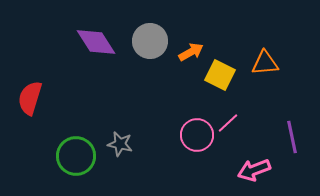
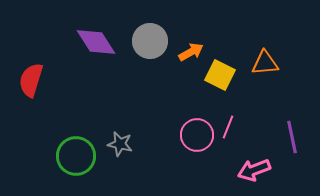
red semicircle: moved 1 px right, 18 px up
pink line: moved 4 px down; rotated 25 degrees counterclockwise
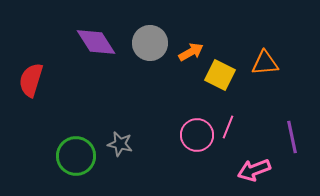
gray circle: moved 2 px down
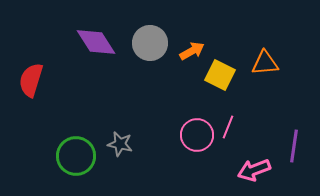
orange arrow: moved 1 px right, 1 px up
purple line: moved 2 px right, 9 px down; rotated 20 degrees clockwise
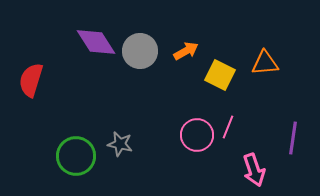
gray circle: moved 10 px left, 8 px down
orange arrow: moved 6 px left
purple line: moved 1 px left, 8 px up
pink arrow: rotated 88 degrees counterclockwise
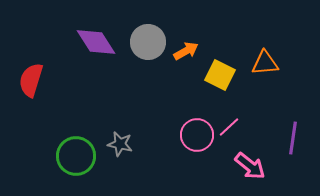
gray circle: moved 8 px right, 9 px up
pink line: moved 1 px right; rotated 25 degrees clockwise
pink arrow: moved 4 px left, 4 px up; rotated 32 degrees counterclockwise
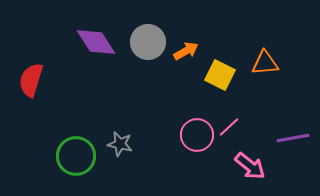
purple line: rotated 72 degrees clockwise
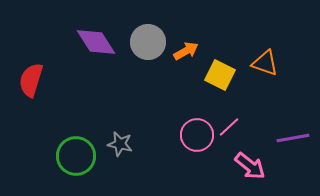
orange triangle: rotated 24 degrees clockwise
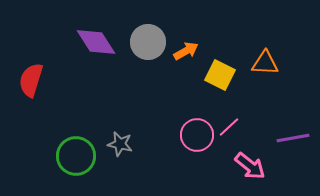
orange triangle: rotated 16 degrees counterclockwise
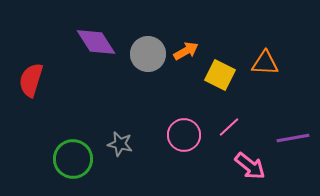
gray circle: moved 12 px down
pink circle: moved 13 px left
green circle: moved 3 px left, 3 px down
